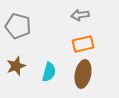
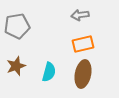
gray pentagon: moved 1 px left; rotated 25 degrees counterclockwise
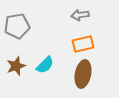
cyan semicircle: moved 4 px left, 7 px up; rotated 30 degrees clockwise
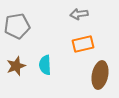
gray arrow: moved 1 px left, 1 px up
cyan semicircle: rotated 132 degrees clockwise
brown ellipse: moved 17 px right, 1 px down
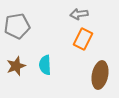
orange rectangle: moved 5 px up; rotated 50 degrees counterclockwise
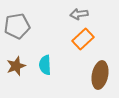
orange rectangle: rotated 20 degrees clockwise
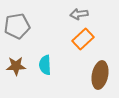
brown star: rotated 18 degrees clockwise
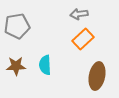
brown ellipse: moved 3 px left, 1 px down
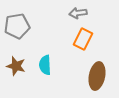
gray arrow: moved 1 px left, 1 px up
orange rectangle: rotated 20 degrees counterclockwise
brown star: rotated 18 degrees clockwise
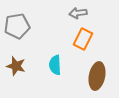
cyan semicircle: moved 10 px right
